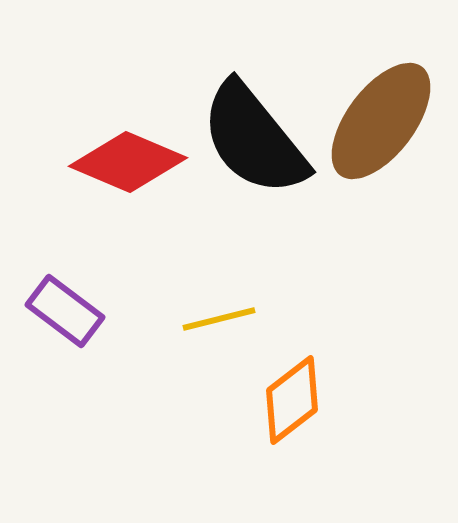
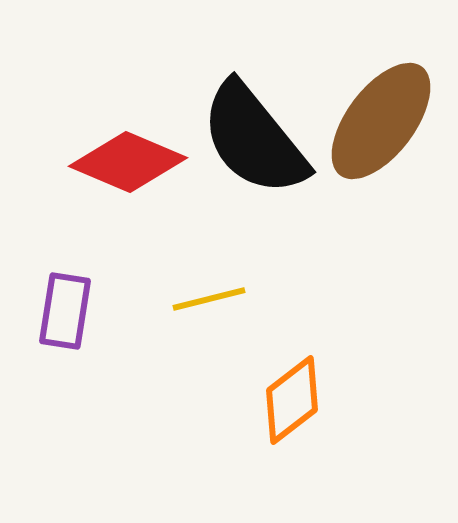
purple rectangle: rotated 62 degrees clockwise
yellow line: moved 10 px left, 20 px up
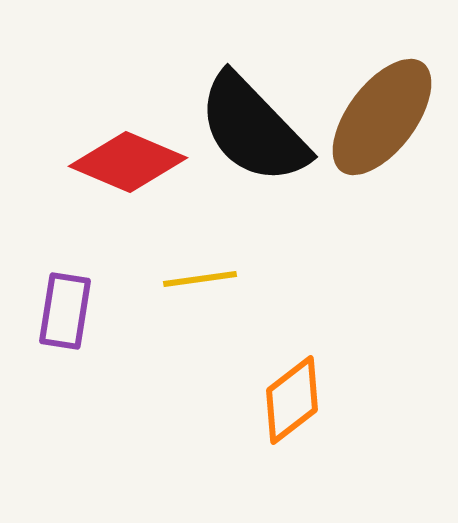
brown ellipse: moved 1 px right, 4 px up
black semicircle: moved 1 px left, 10 px up; rotated 5 degrees counterclockwise
yellow line: moved 9 px left, 20 px up; rotated 6 degrees clockwise
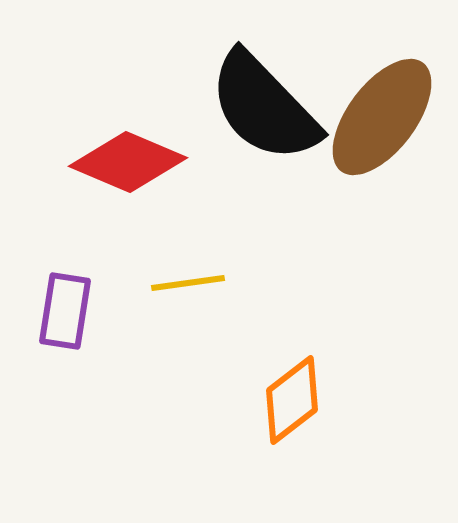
black semicircle: moved 11 px right, 22 px up
yellow line: moved 12 px left, 4 px down
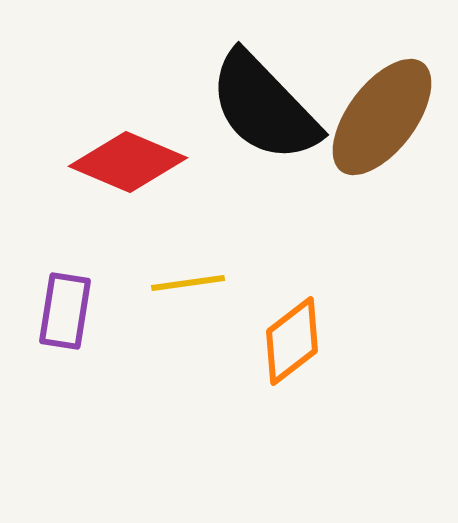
orange diamond: moved 59 px up
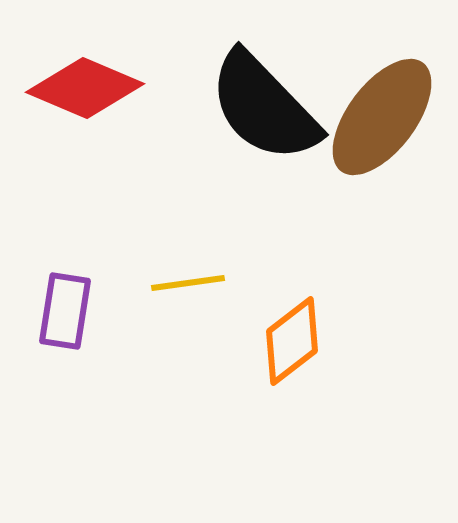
red diamond: moved 43 px left, 74 px up
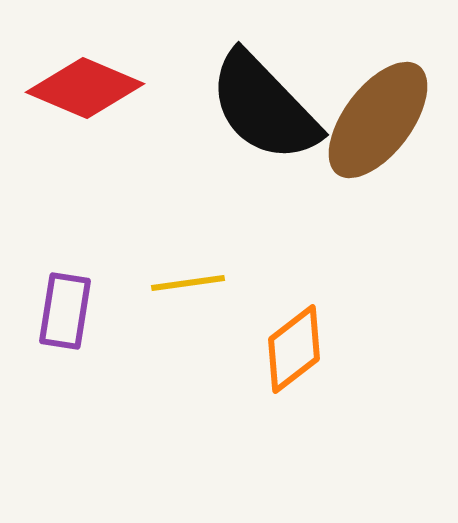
brown ellipse: moved 4 px left, 3 px down
orange diamond: moved 2 px right, 8 px down
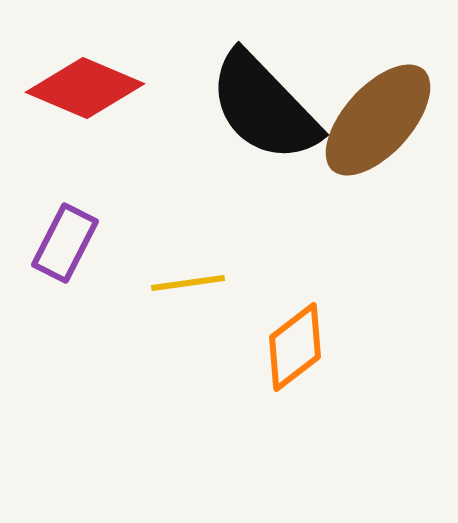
brown ellipse: rotated 5 degrees clockwise
purple rectangle: moved 68 px up; rotated 18 degrees clockwise
orange diamond: moved 1 px right, 2 px up
